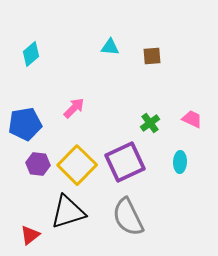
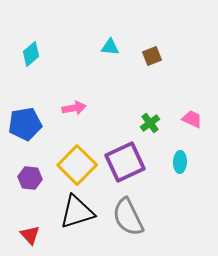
brown square: rotated 18 degrees counterclockwise
pink arrow: rotated 35 degrees clockwise
purple hexagon: moved 8 px left, 14 px down
black triangle: moved 9 px right
red triangle: rotated 35 degrees counterclockwise
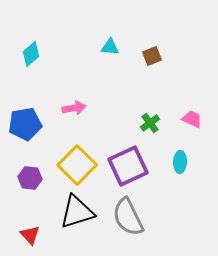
purple square: moved 3 px right, 4 px down
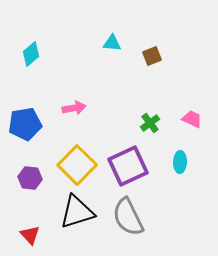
cyan triangle: moved 2 px right, 4 px up
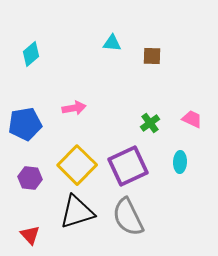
brown square: rotated 24 degrees clockwise
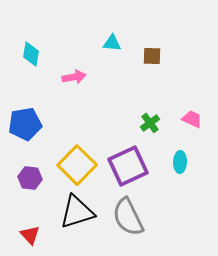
cyan diamond: rotated 40 degrees counterclockwise
pink arrow: moved 31 px up
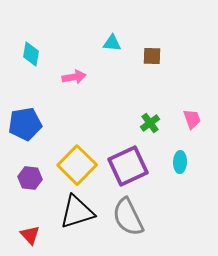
pink trapezoid: rotated 45 degrees clockwise
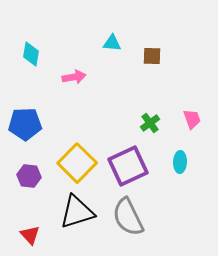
blue pentagon: rotated 8 degrees clockwise
yellow square: moved 2 px up
purple hexagon: moved 1 px left, 2 px up
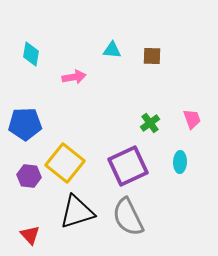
cyan triangle: moved 7 px down
yellow square: moved 12 px left; rotated 6 degrees counterclockwise
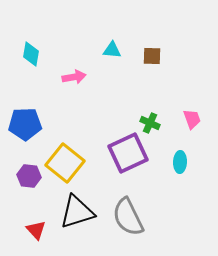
green cross: rotated 30 degrees counterclockwise
purple square: moved 13 px up
red triangle: moved 6 px right, 5 px up
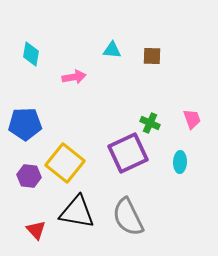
black triangle: rotated 27 degrees clockwise
